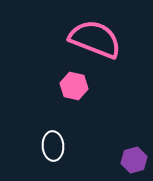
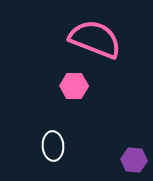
pink hexagon: rotated 12 degrees counterclockwise
purple hexagon: rotated 20 degrees clockwise
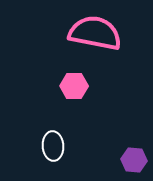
pink semicircle: moved 6 px up; rotated 10 degrees counterclockwise
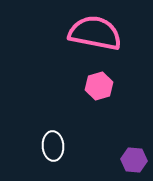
pink hexagon: moved 25 px right; rotated 16 degrees counterclockwise
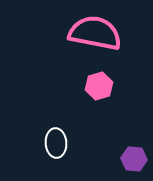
white ellipse: moved 3 px right, 3 px up
purple hexagon: moved 1 px up
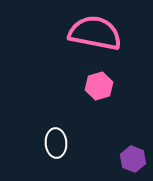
purple hexagon: moved 1 px left; rotated 15 degrees clockwise
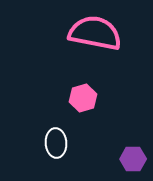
pink hexagon: moved 16 px left, 12 px down
purple hexagon: rotated 20 degrees counterclockwise
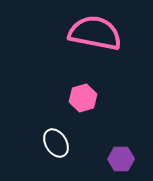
white ellipse: rotated 28 degrees counterclockwise
purple hexagon: moved 12 px left
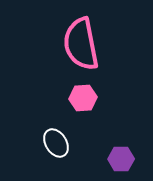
pink semicircle: moved 14 px left, 11 px down; rotated 112 degrees counterclockwise
pink hexagon: rotated 12 degrees clockwise
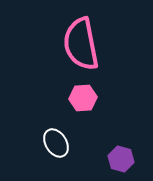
purple hexagon: rotated 15 degrees clockwise
